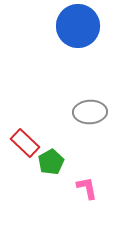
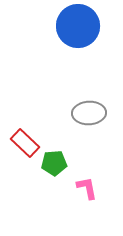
gray ellipse: moved 1 px left, 1 px down
green pentagon: moved 3 px right, 1 px down; rotated 25 degrees clockwise
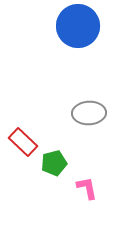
red rectangle: moved 2 px left, 1 px up
green pentagon: rotated 10 degrees counterclockwise
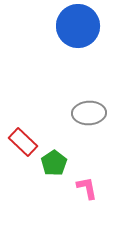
green pentagon: rotated 20 degrees counterclockwise
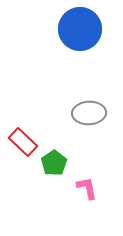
blue circle: moved 2 px right, 3 px down
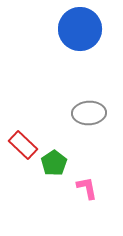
red rectangle: moved 3 px down
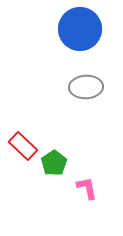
gray ellipse: moved 3 px left, 26 px up
red rectangle: moved 1 px down
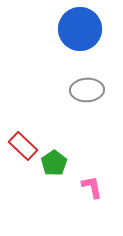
gray ellipse: moved 1 px right, 3 px down
pink L-shape: moved 5 px right, 1 px up
